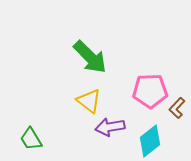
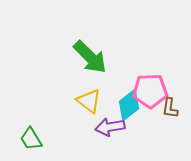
brown L-shape: moved 7 px left; rotated 35 degrees counterclockwise
cyan diamond: moved 21 px left, 36 px up
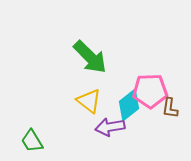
green trapezoid: moved 1 px right, 2 px down
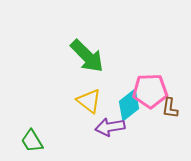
green arrow: moved 3 px left, 1 px up
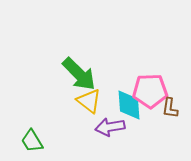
green arrow: moved 8 px left, 18 px down
cyan diamond: rotated 56 degrees counterclockwise
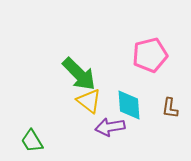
pink pentagon: moved 36 px up; rotated 12 degrees counterclockwise
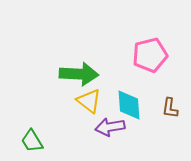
green arrow: rotated 42 degrees counterclockwise
